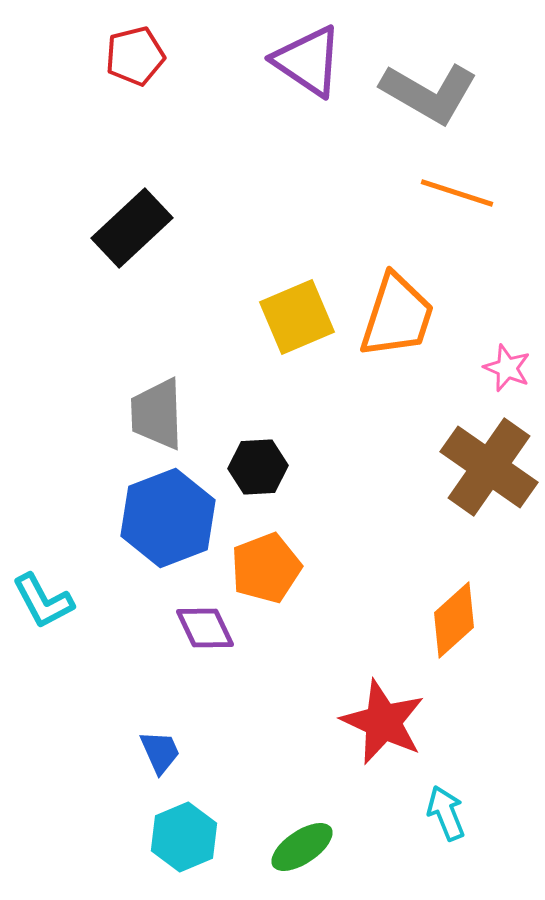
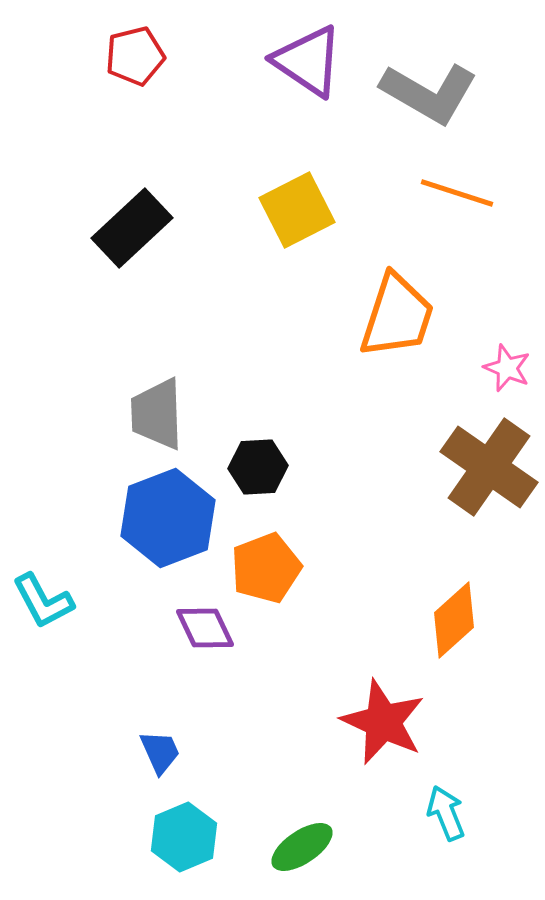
yellow square: moved 107 px up; rotated 4 degrees counterclockwise
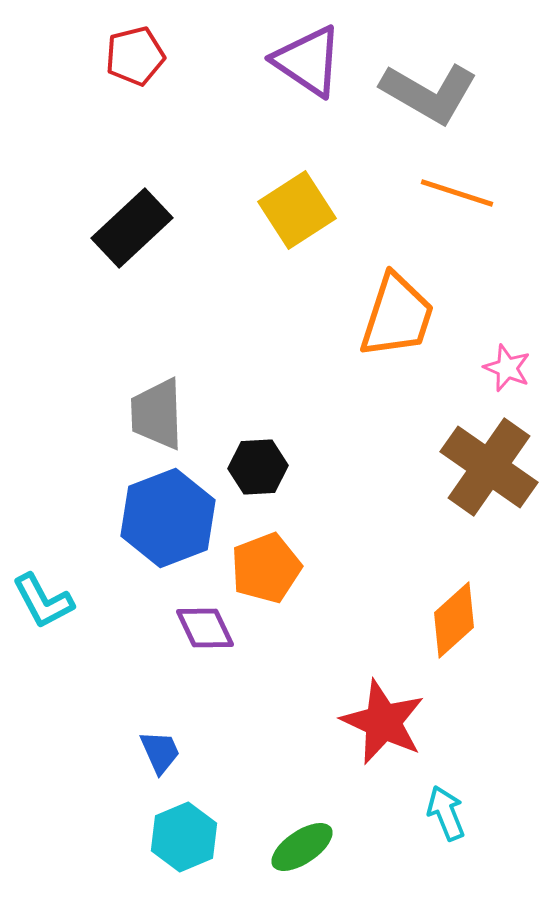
yellow square: rotated 6 degrees counterclockwise
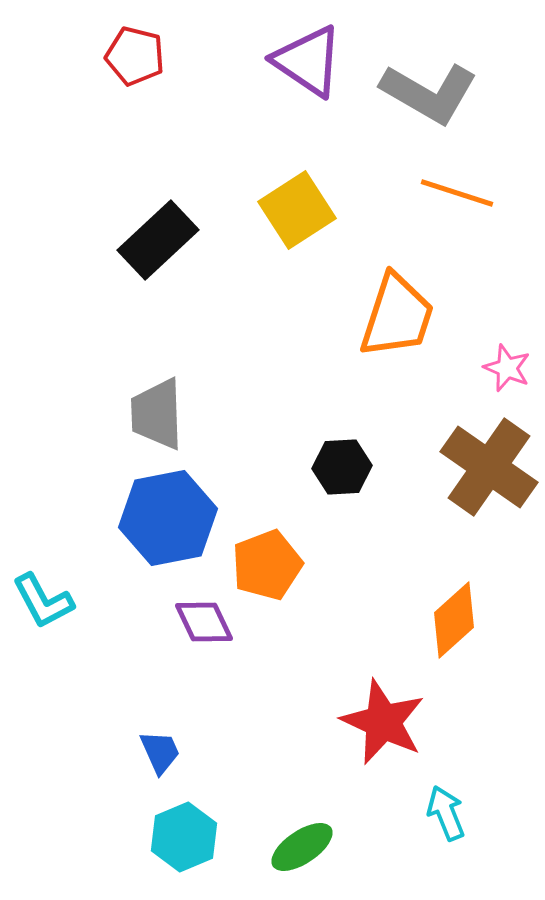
red pentagon: rotated 28 degrees clockwise
black rectangle: moved 26 px right, 12 px down
black hexagon: moved 84 px right
blue hexagon: rotated 10 degrees clockwise
orange pentagon: moved 1 px right, 3 px up
purple diamond: moved 1 px left, 6 px up
